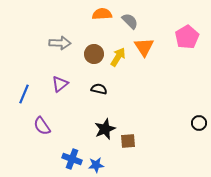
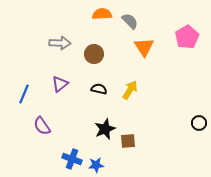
yellow arrow: moved 12 px right, 33 px down
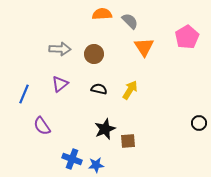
gray arrow: moved 6 px down
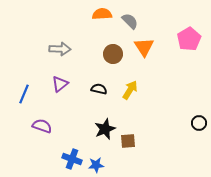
pink pentagon: moved 2 px right, 2 px down
brown circle: moved 19 px right
purple semicircle: rotated 144 degrees clockwise
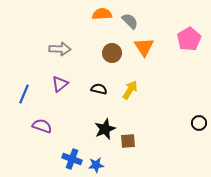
brown circle: moved 1 px left, 1 px up
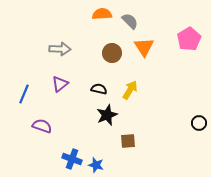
black star: moved 2 px right, 14 px up
blue star: rotated 21 degrees clockwise
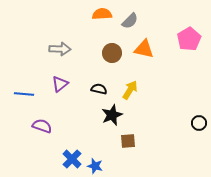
gray semicircle: rotated 90 degrees clockwise
orange triangle: moved 2 px down; rotated 45 degrees counterclockwise
blue line: rotated 72 degrees clockwise
black star: moved 5 px right
blue cross: rotated 24 degrees clockwise
blue star: moved 1 px left, 1 px down
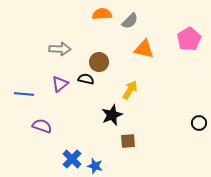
brown circle: moved 13 px left, 9 px down
black semicircle: moved 13 px left, 10 px up
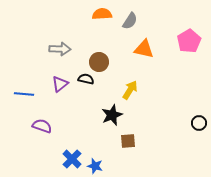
gray semicircle: rotated 12 degrees counterclockwise
pink pentagon: moved 2 px down
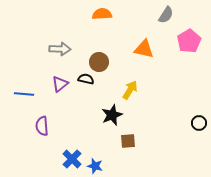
gray semicircle: moved 36 px right, 6 px up
purple semicircle: rotated 114 degrees counterclockwise
